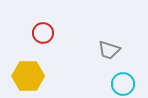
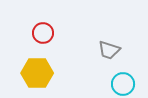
yellow hexagon: moved 9 px right, 3 px up
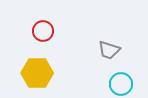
red circle: moved 2 px up
cyan circle: moved 2 px left
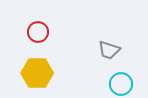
red circle: moved 5 px left, 1 px down
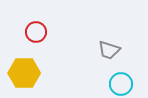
red circle: moved 2 px left
yellow hexagon: moved 13 px left
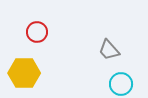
red circle: moved 1 px right
gray trapezoid: rotated 30 degrees clockwise
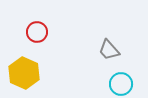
yellow hexagon: rotated 24 degrees clockwise
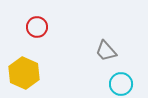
red circle: moved 5 px up
gray trapezoid: moved 3 px left, 1 px down
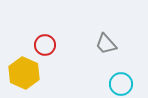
red circle: moved 8 px right, 18 px down
gray trapezoid: moved 7 px up
